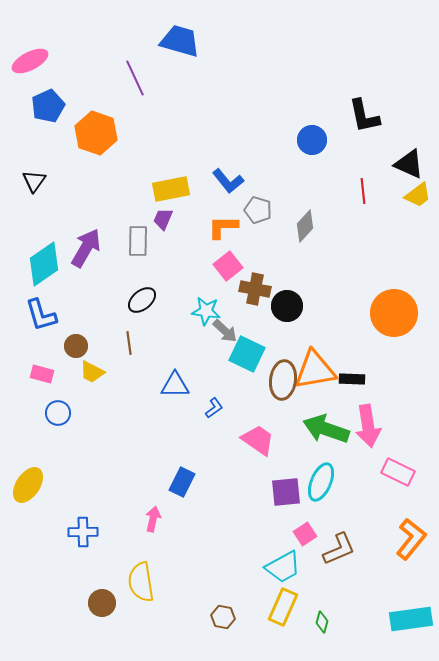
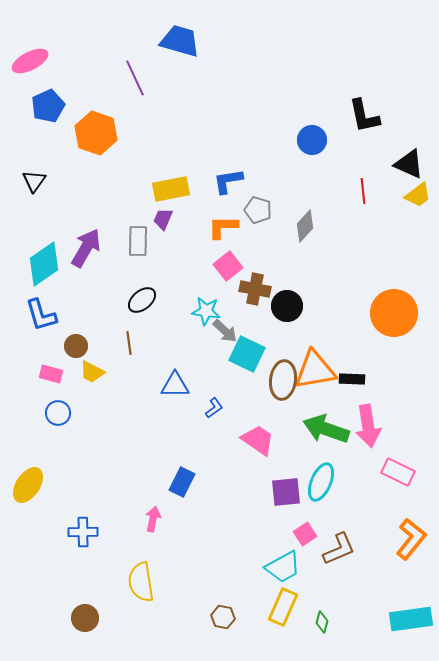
blue L-shape at (228, 181): rotated 120 degrees clockwise
pink rectangle at (42, 374): moved 9 px right
brown circle at (102, 603): moved 17 px left, 15 px down
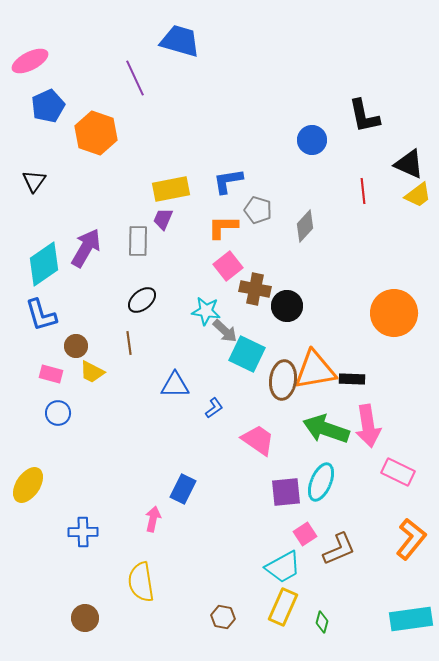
blue rectangle at (182, 482): moved 1 px right, 7 px down
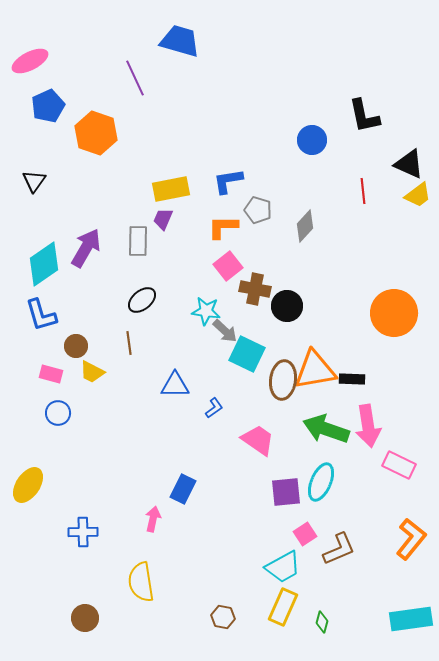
pink rectangle at (398, 472): moved 1 px right, 7 px up
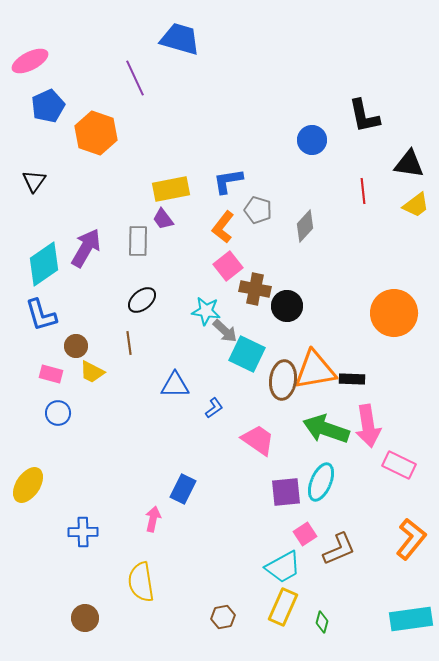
blue trapezoid at (180, 41): moved 2 px up
black triangle at (409, 164): rotated 16 degrees counterclockwise
yellow trapezoid at (418, 195): moved 2 px left, 10 px down
purple trapezoid at (163, 219): rotated 60 degrees counterclockwise
orange L-shape at (223, 227): rotated 52 degrees counterclockwise
brown hexagon at (223, 617): rotated 20 degrees counterclockwise
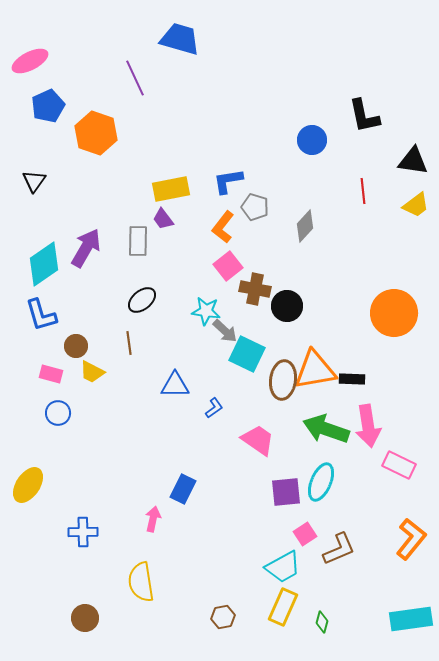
black triangle at (409, 164): moved 4 px right, 3 px up
gray pentagon at (258, 210): moved 3 px left, 3 px up
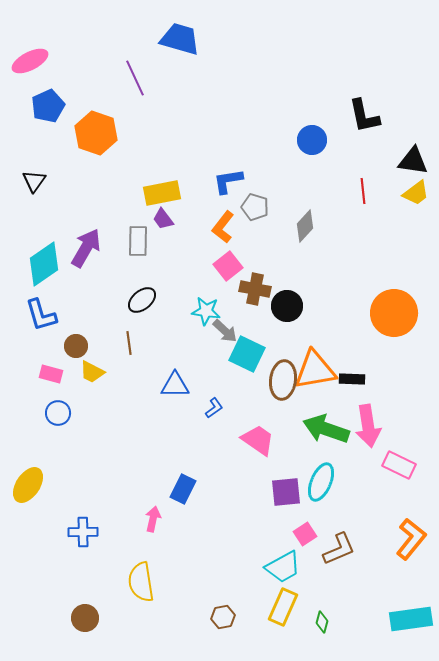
yellow rectangle at (171, 189): moved 9 px left, 4 px down
yellow trapezoid at (416, 205): moved 12 px up
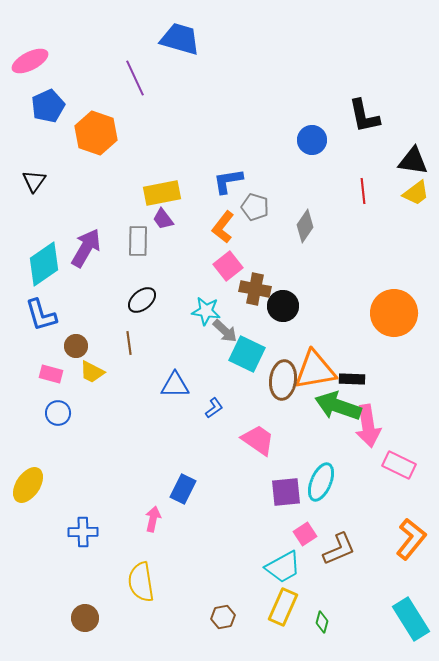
gray diamond at (305, 226): rotated 8 degrees counterclockwise
black circle at (287, 306): moved 4 px left
green arrow at (326, 429): moved 12 px right, 23 px up
cyan rectangle at (411, 619): rotated 66 degrees clockwise
